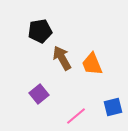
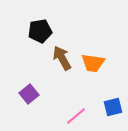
orange trapezoid: moved 1 px right, 1 px up; rotated 60 degrees counterclockwise
purple square: moved 10 px left
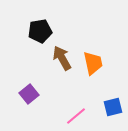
orange trapezoid: rotated 110 degrees counterclockwise
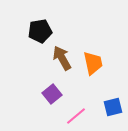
purple square: moved 23 px right
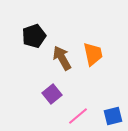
black pentagon: moved 6 px left, 5 px down; rotated 10 degrees counterclockwise
orange trapezoid: moved 9 px up
blue square: moved 9 px down
pink line: moved 2 px right
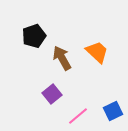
orange trapezoid: moved 4 px right, 2 px up; rotated 35 degrees counterclockwise
blue square: moved 5 px up; rotated 12 degrees counterclockwise
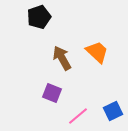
black pentagon: moved 5 px right, 19 px up
purple square: moved 1 px up; rotated 30 degrees counterclockwise
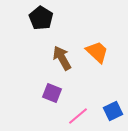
black pentagon: moved 2 px right, 1 px down; rotated 20 degrees counterclockwise
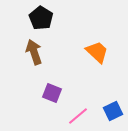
brown arrow: moved 28 px left, 6 px up; rotated 10 degrees clockwise
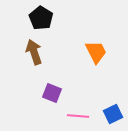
orange trapezoid: moved 1 px left; rotated 20 degrees clockwise
blue square: moved 3 px down
pink line: rotated 45 degrees clockwise
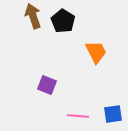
black pentagon: moved 22 px right, 3 px down
brown arrow: moved 1 px left, 36 px up
purple square: moved 5 px left, 8 px up
blue square: rotated 18 degrees clockwise
